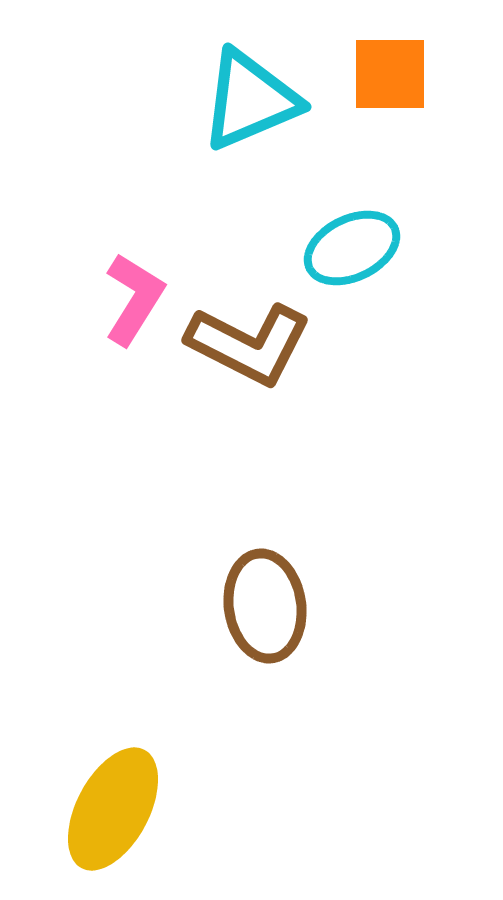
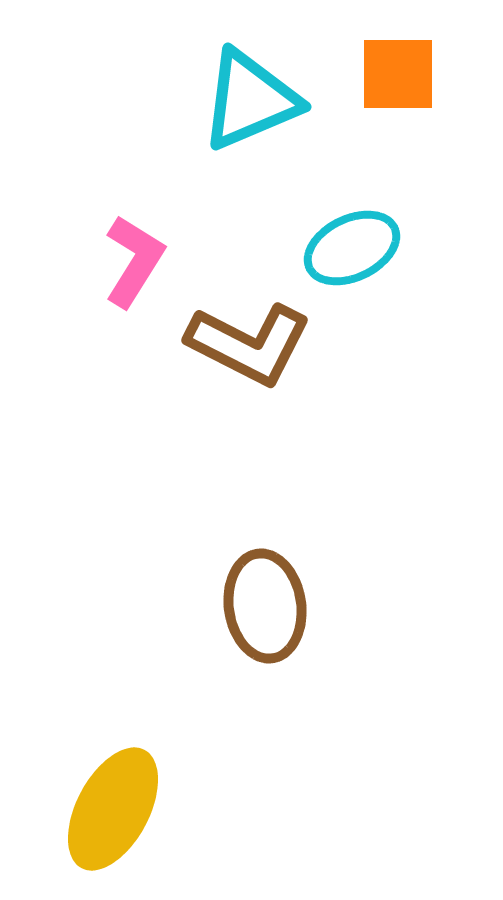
orange square: moved 8 px right
pink L-shape: moved 38 px up
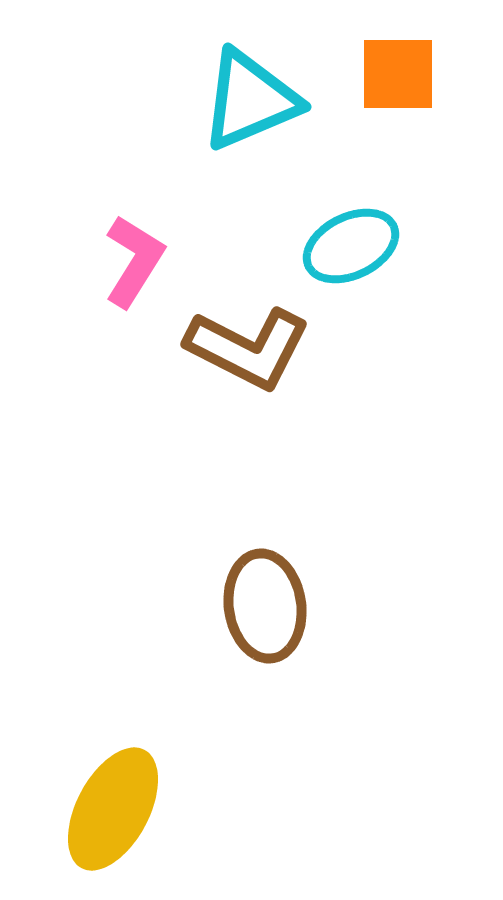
cyan ellipse: moved 1 px left, 2 px up
brown L-shape: moved 1 px left, 4 px down
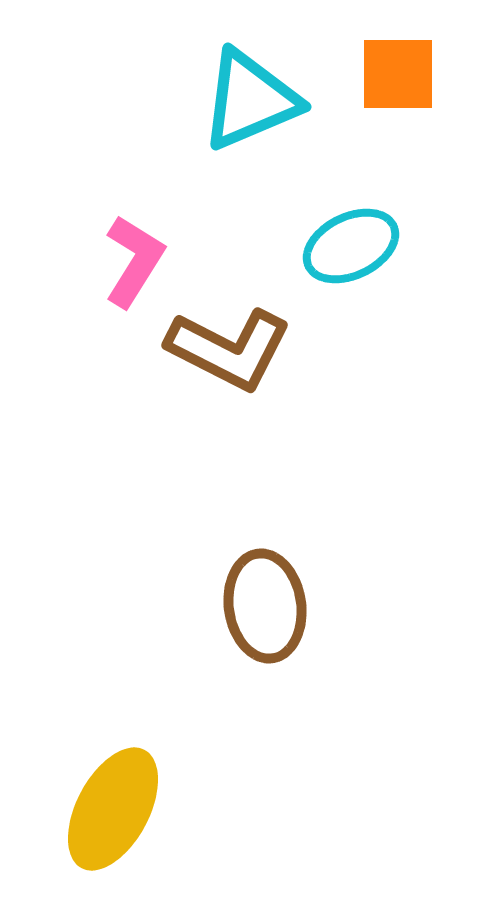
brown L-shape: moved 19 px left, 1 px down
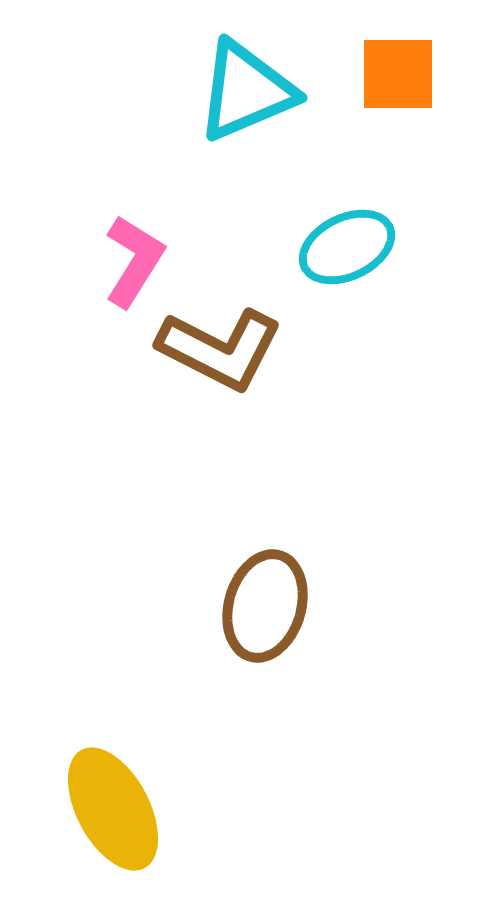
cyan triangle: moved 4 px left, 9 px up
cyan ellipse: moved 4 px left, 1 px down
brown L-shape: moved 9 px left
brown ellipse: rotated 24 degrees clockwise
yellow ellipse: rotated 56 degrees counterclockwise
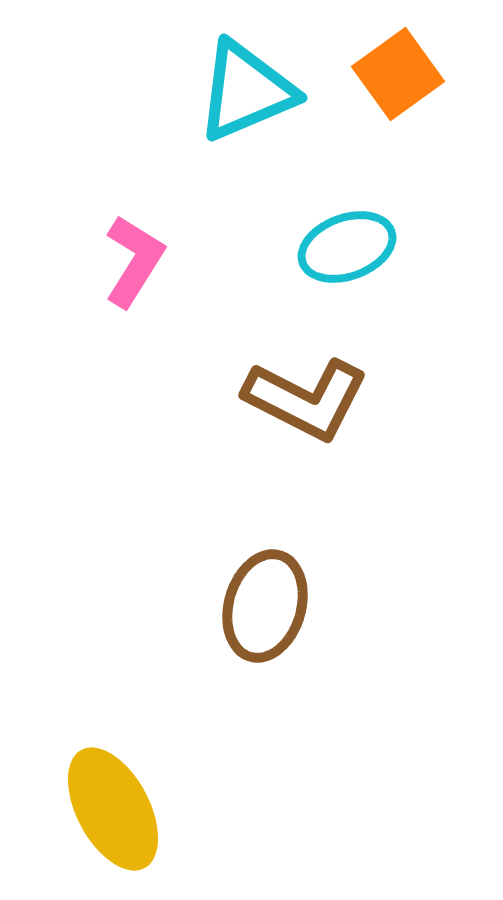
orange square: rotated 36 degrees counterclockwise
cyan ellipse: rotated 6 degrees clockwise
brown L-shape: moved 86 px right, 50 px down
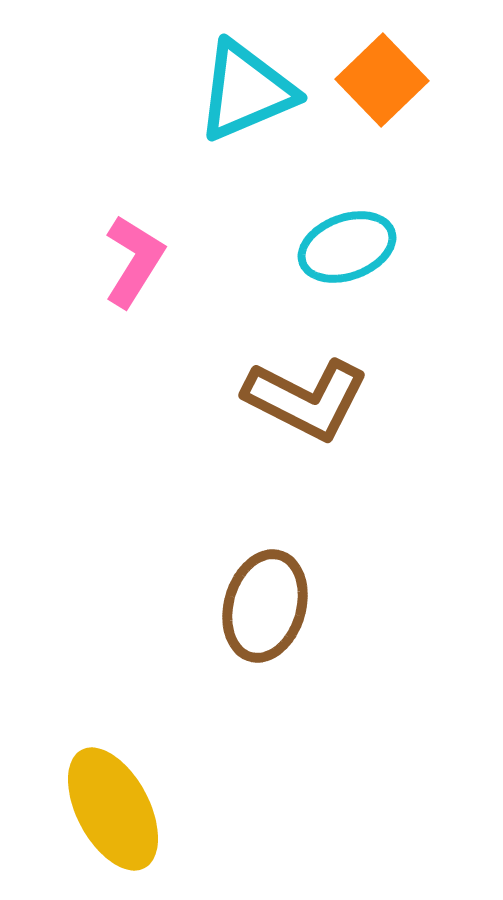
orange square: moved 16 px left, 6 px down; rotated 8 degrees counterclockwise
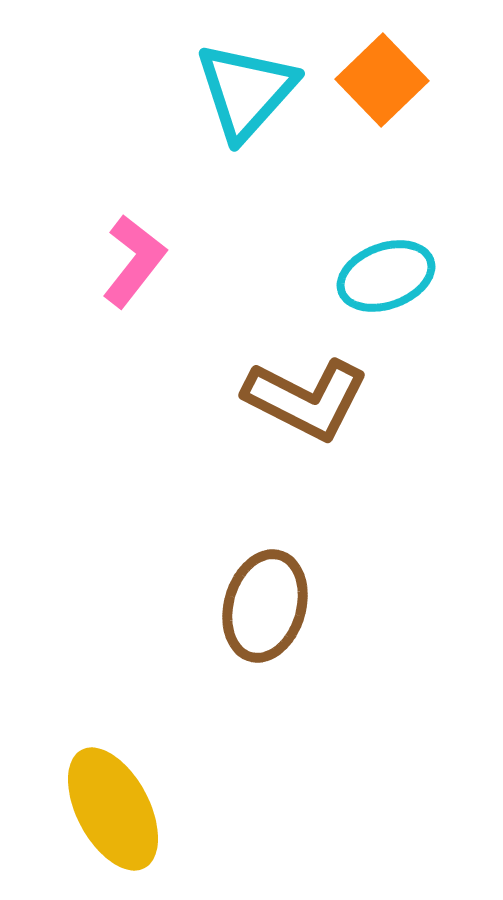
cyan triangle: rotated 25 degrees counterclockwise
cyan ellipse: moved 39 px right, 29 px down
pink L-shape: rotated 6 degrees clockwise
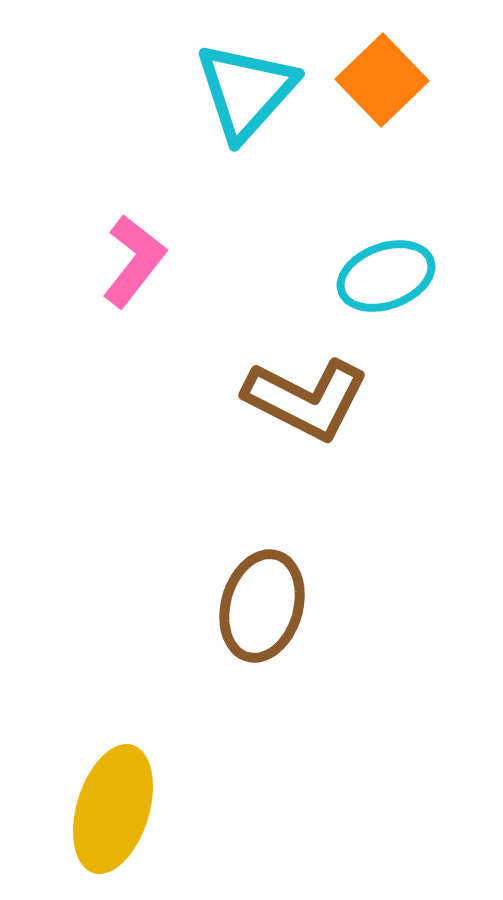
brown ellipse: moved 3 px left
yellow ellipse: rotated 45 degrees clockwise
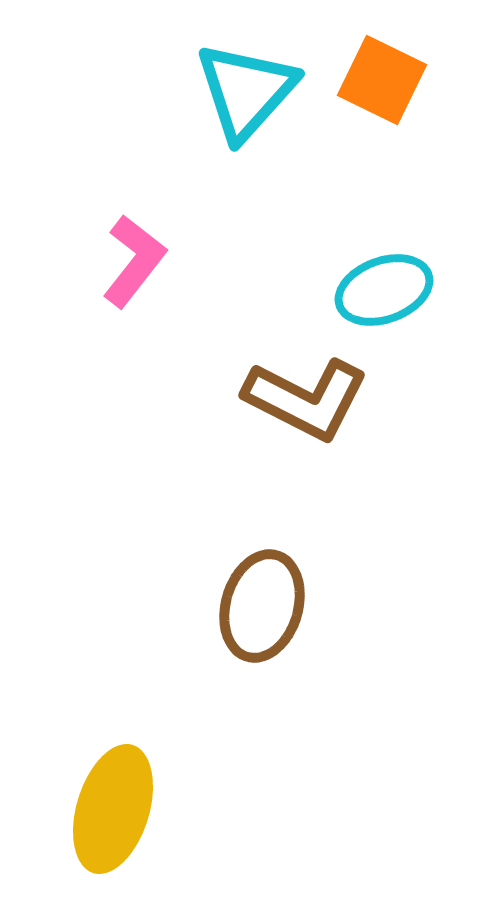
orange square: rotated 20 degrees counterclockwise
cyan ellipse: moved 2 px left, 14 px down
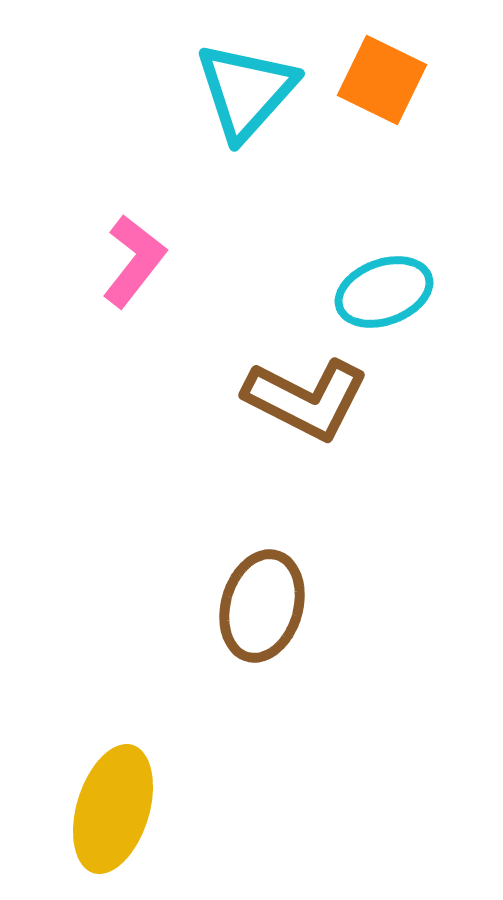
cyan ellipse: moved 2 px down
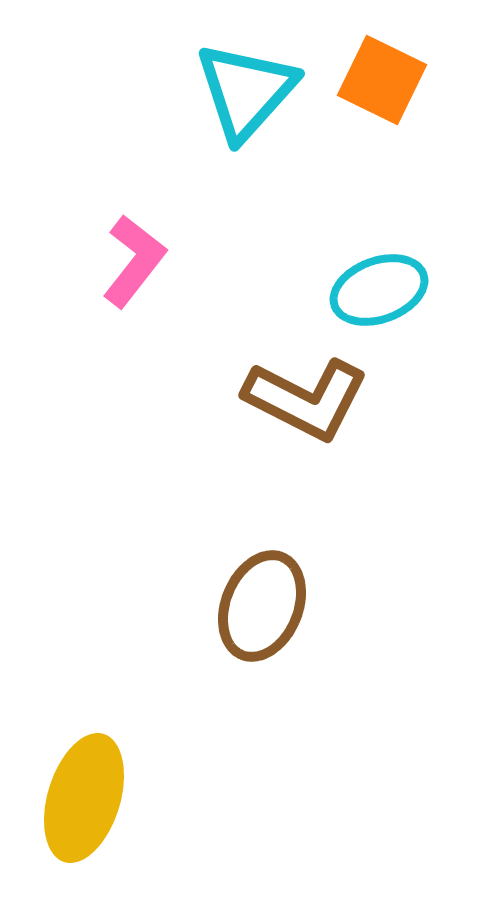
cyan ellipse: moved 5 px left, 2 px up
brown ellipse: rotated 6 degrees clockwise
yellow ellipse: moved 29 px left, 11 px up
